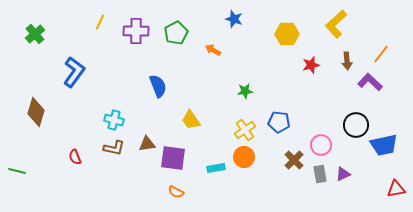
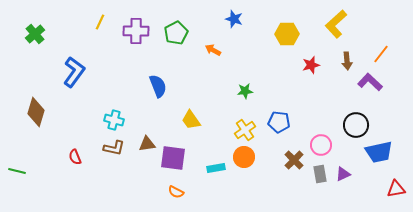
blue trapezoid: moved 5 px left, 7 px down
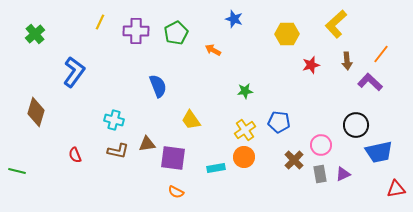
brown L-shape: moved 4 px right, 3 px down
red semicircle: moved 2 px up
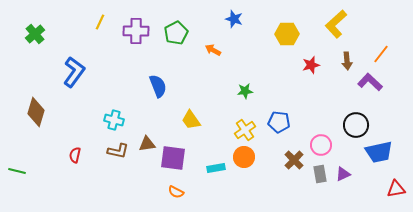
red semicircle: rotated 35 degrees clockwise
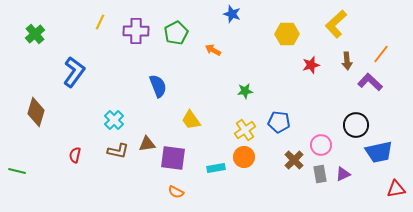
blue star: moved 2 px left, 5 px up
cyan cross: rotated 30 degrees clockwise
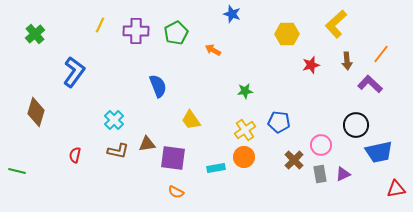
yellow line: moved 3 px down
purple L-shape: moved 2 px down
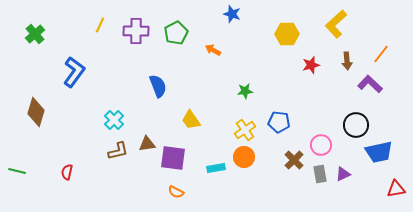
brown L-shape: rotated 25 degrees counterclockwise
red semicircle: moved 8 px left, 17 px down
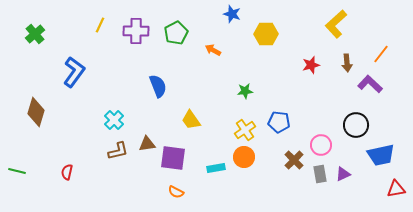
yellow hexagon: moved 21 px left
brown arrow: moved 2 px down
blue trapezoid: moved 2 px right, 3 px down
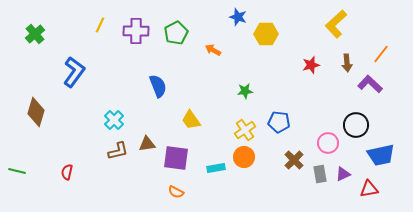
blue star: moved 6 px right, 3 px down
pink circle: moved 7 px right, 2 px up
purple square: moved 3 px right
red triangle: moved 27 px left
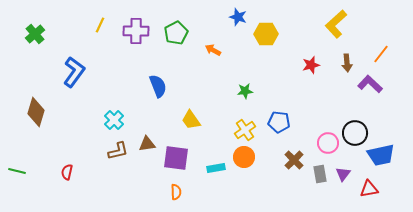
black circle: moved 1 px left, 8 px down
purple triangle: rotated 28 degrees counterclockwise
orange semicircle: rotated 119 degrees counterclockwise
